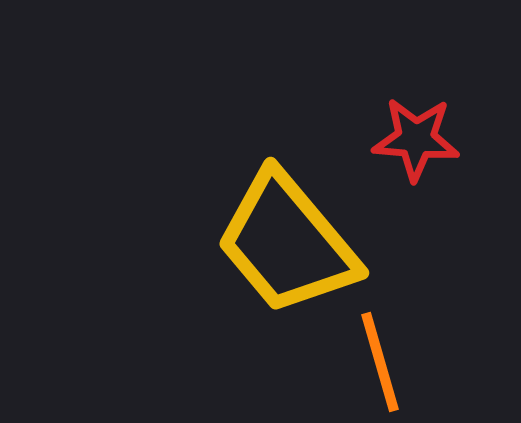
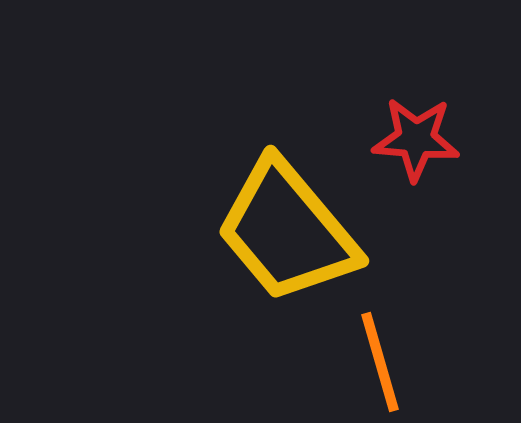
yellow trapezoid: moved 12 px up
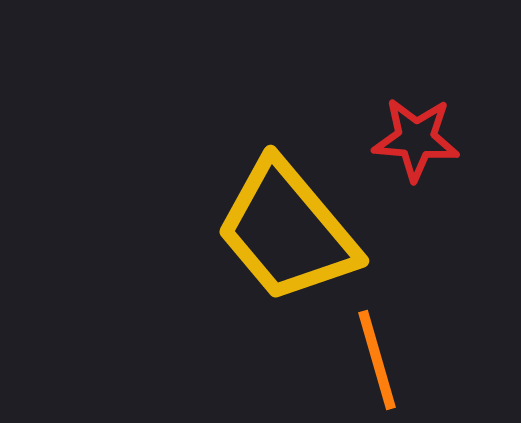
orange line: moved 3 px left, 2 px up
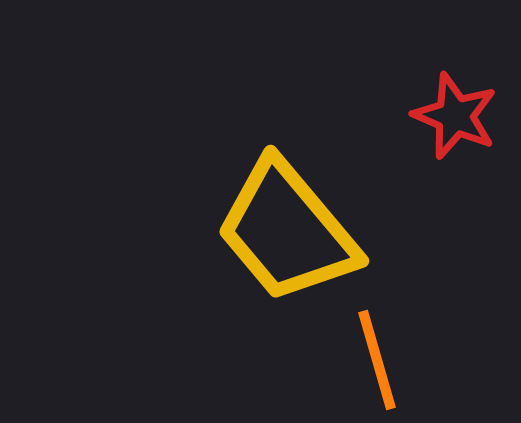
red star: moved 39 px right, 23 px up; rotated 18 degrees clockwise
